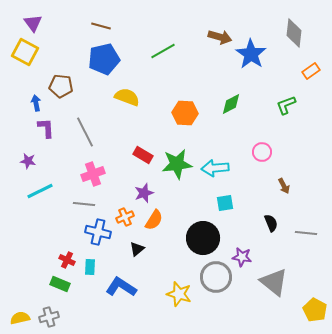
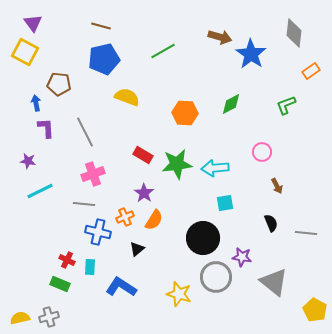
brown pentagon at (61, 86): moved 2 px left, 2 px up
brown arrow at (284, 186): moved 7 px left
purple star at (144, 193): rotated 18 degrees counterclockwise
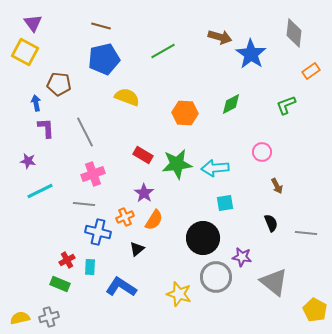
red cross at (67, 260): rotated 35 degrees clockwise
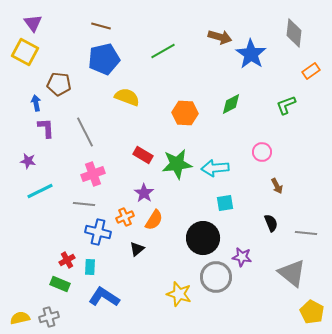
gray triangle at (274, 282): moved 18 px right, 9 px up
blue L-shape at (121, 287): moved 17 px left, 10 px down
yellow pentagon at (315, 310): moved 3 px left, 2 px down
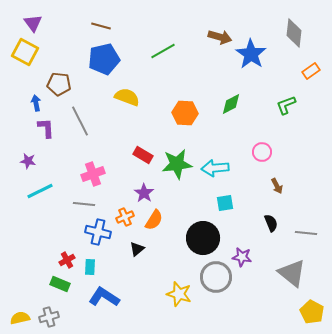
gray line at (85, 132): moved 5 px left, 11 px up
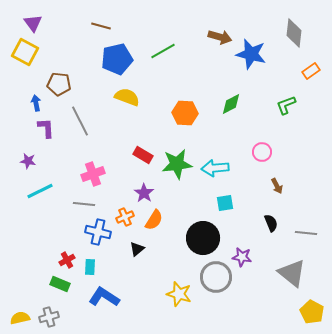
blue star at (251, 54): rotated 20 degrees counterclockwise
blue pentagon at (104, 59): moved 13 px right
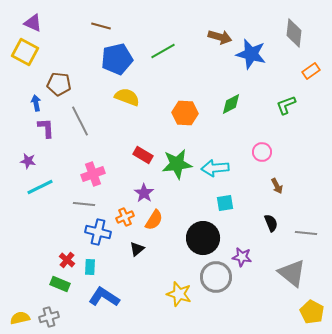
purple triangle at (33, 23): rotated 30 degrees counterclockwise
cyan line at (40, 191): moved 4 px up
red cross at (67, 260): rotated 21 degrees counterclockwise
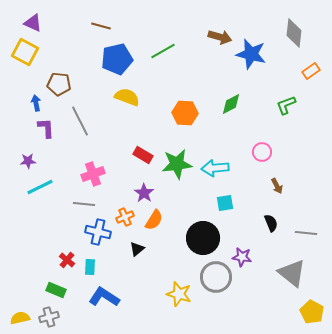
purple star at (28, 161): rotated 14 degrees counterclockwise
green rectangle at (60, 284): moved 4 px left, 6 px down
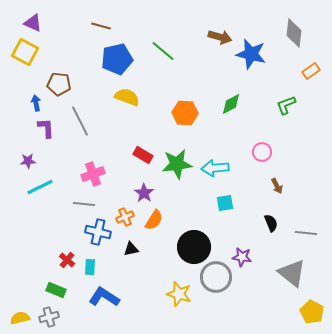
green line at (163, 51): rotated 70 degrees clockwise
black circle at (203, 238): moved 9 px left, 9 px down
black triangle at (137, 249): moved 6 px left; rotated 28 degrees clockwise
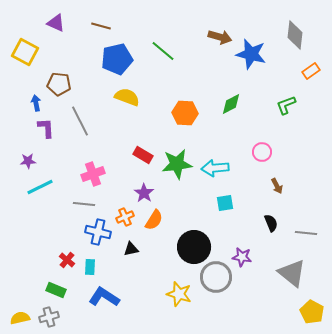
purple triangle at (33, 23): moved 23 px right
gray diamond at (294, 33): moved 1 px right, 2 px down
